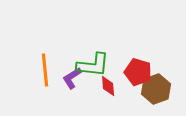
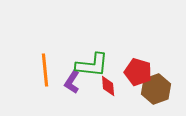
green L-shape: moved 1 px left
purple L-shape: moved 4 px down; rotated 25 degrees counterclockwise
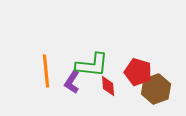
orange line: moved 1 px right, 1 px down
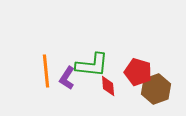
purple L-shape: moved 5 px left, 4 px up
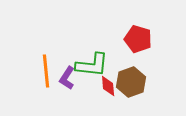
red pentagon: moved 33 px up
brown hexagon: moved 25 px left, 7 px up
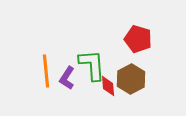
green L-shape: rotated 100 degrees counterclockwise
brown hexagon: moved 3 px up; rotated 8 degrees counterclockwise
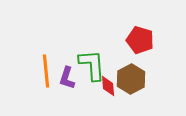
red pentagon: moved 2 px right, 1 px down
purple L-shape: rotated 15 degrees counterclockwise
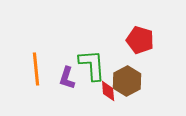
orange line: moved 10 px left, 2 px up
brown hexagon: moved 4 px left, 2 px down
red diamond: moved 5 px down
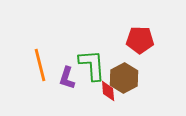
red pentagon: rotated 16 degrees counterclockwise
orange line: moved 4 px right, 4 px up; rotated 8 degrees counterclockwise
brown hexagon: moved 3 px left, 3 px up
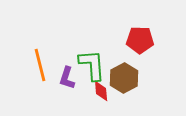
red diamond: moved 7 px left
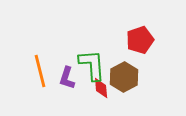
red pentagon: rotated 20 degrees counterclockwise
orange line: moved 6 px down
brown hexagon: moved 1 px up
red diamond: moved 3 px up
